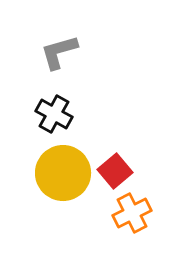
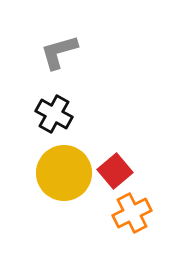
yellow circle: moved 1 px right
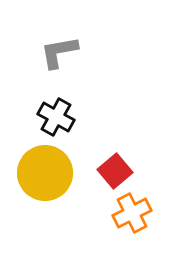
gray L-shape: rotated 6 degrees clockwise
black cross: moved 2 px right, 3 px down
yellow circle: moved 19 px left
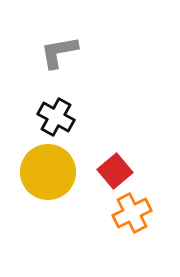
yellow circle: moved 3 px right, 1 px up
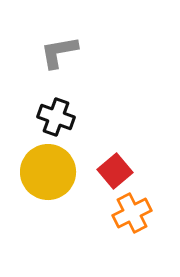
black cross: rotated 9 degrees counterclockwise
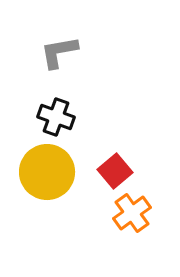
yellow circle: moved 1 px left
orange cross: rotated 9 degrees counterclockwise
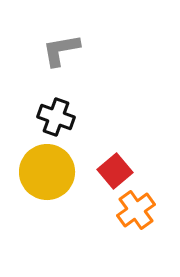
gray L-shape: moved 2 px right, 2 px up
orange cross: moved 4 px right, 3 px up
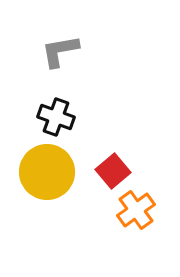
gray L-shape: moved 1 px left, 1 px down
red square: moved 2 px left
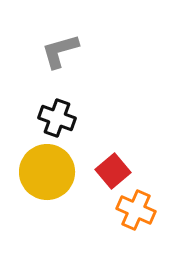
gray L-shape: rotated 6 degrees counterclockwise
black cross: moved 1 px right, 1 px down
orange cross: rotated 30 degrees counterclockwise
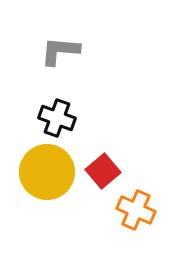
gray L-shape: rotated 21 degrees clockwise
red square: moved 10 px left
